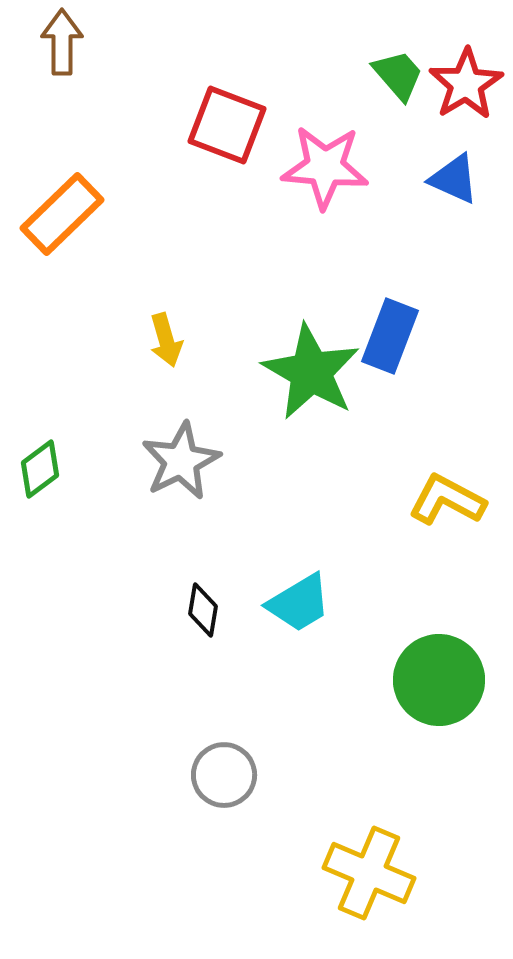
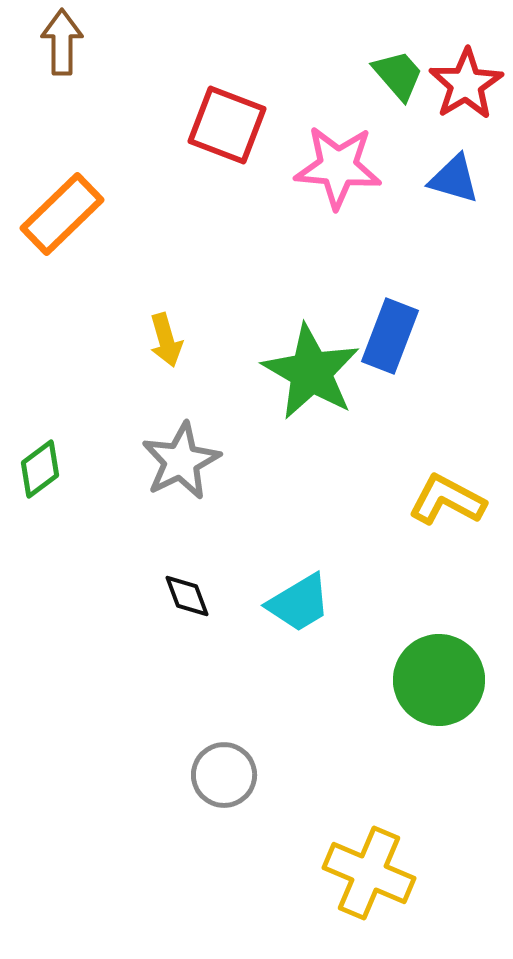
pink star: moved 13 px right
blue triangle: rotated 8 degrees counterclockwise
black diamond: moved 16 px left, 14 px up; rotated 30 degrees counterclockwise
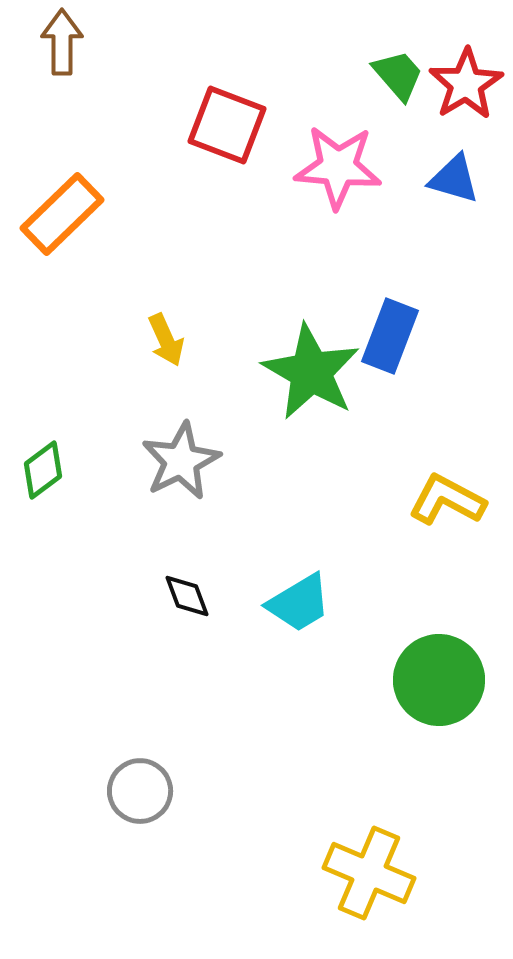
yellow arrow: rotated 8 degrees counterclockwise
green diamond: moved 3 px right, 1 px down
gray circle: moved 84 px left, 16 px down
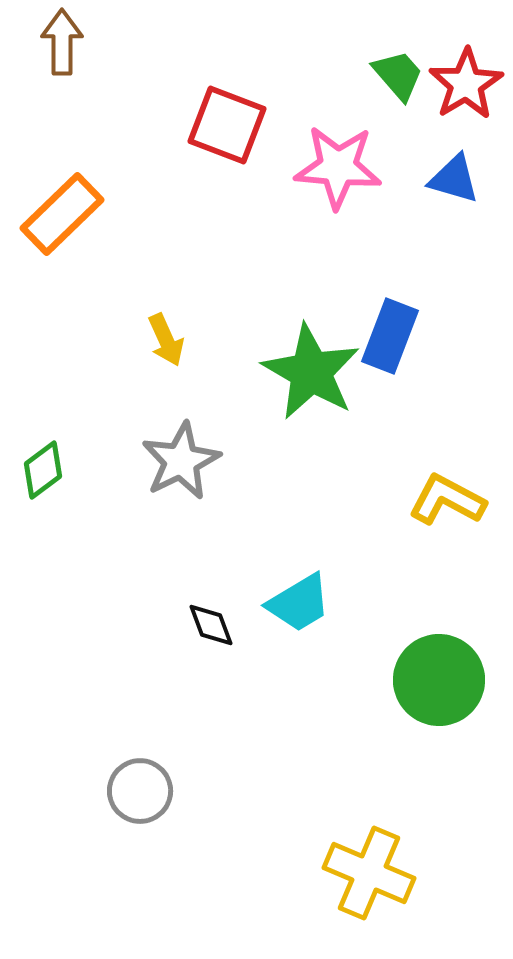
black diamond: moved 24 px right, 29 px down
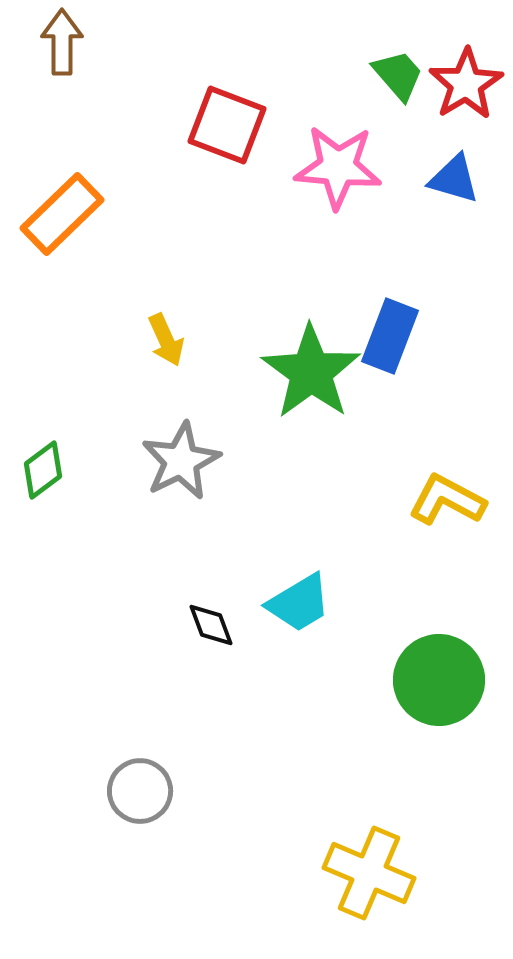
green star: rotated 6 degrees clockwise
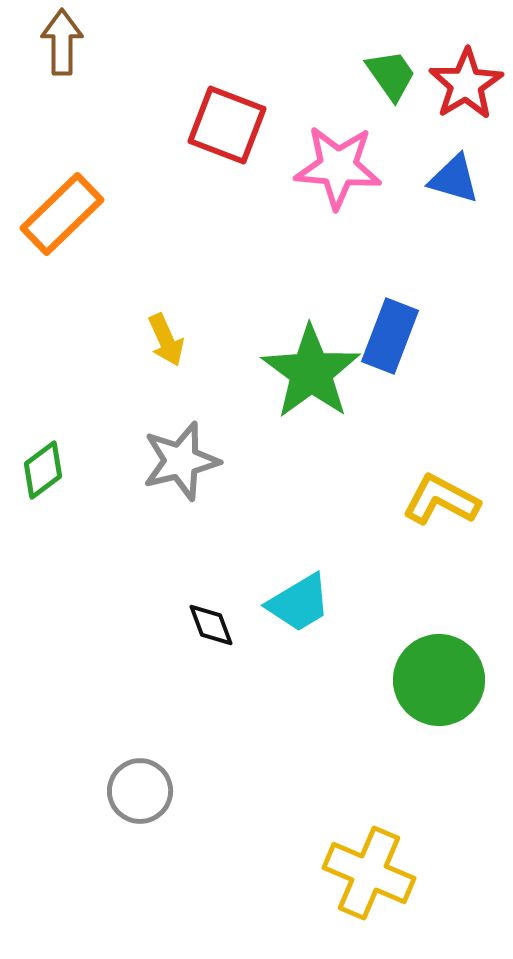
green trapezoid: moved 7 px left; rotated 6 degrees clockwise
gray star: rotated 12 degrees clockwise
yellow L-shape: moved 6 px left
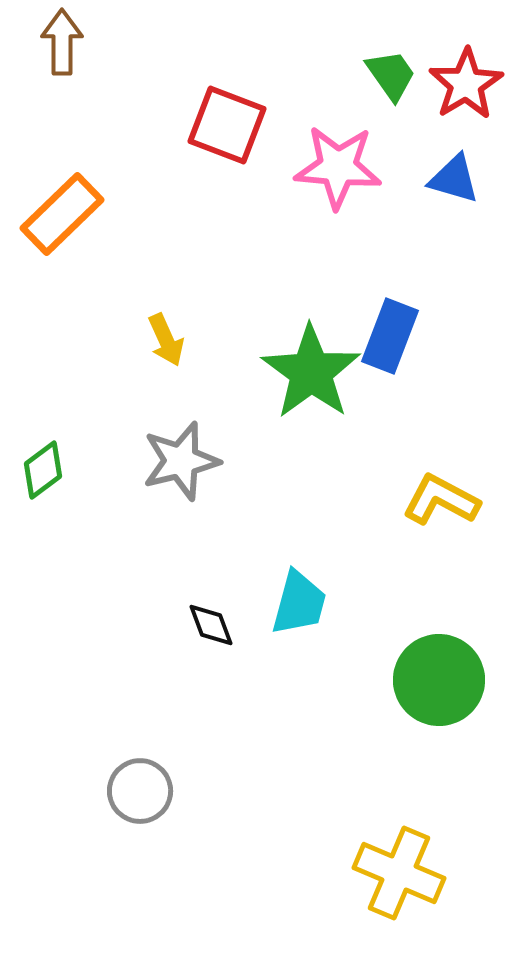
cyan trapezoid: rotated 44 degrees counterclockwise
yellow cross: moved 30 px right
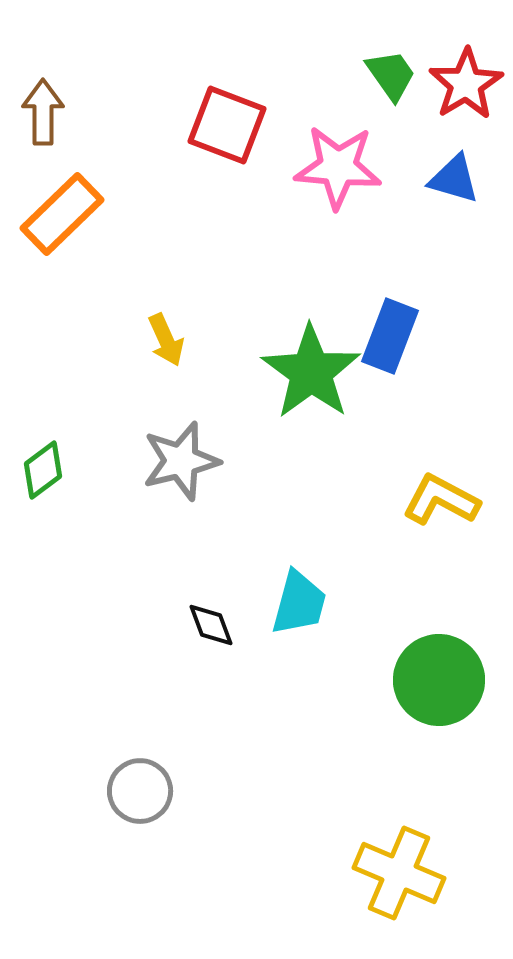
brown arrow: moved 19 px left, 70 px down
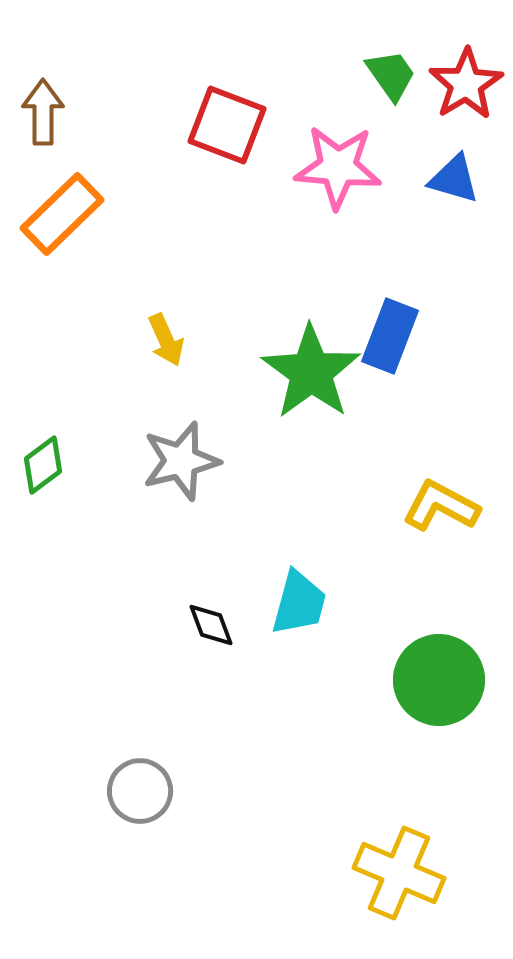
green diamond: moved 5 px up
yellow L-shape: moved 6 px down
